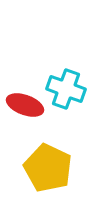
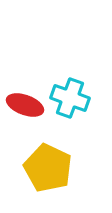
cyan cross: moved 4 px right, 9 px down
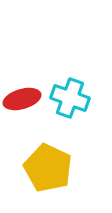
red ellipse: moved 3 px left, 6 px up; rotated 36 degrees counterclockwise
